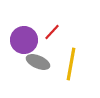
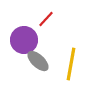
red line: moved 6 px left, 13 px up
gray ellipse: moved 1 px up; rotated 20 degrees clockwise
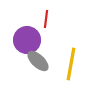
red line: rotated 36 degrees counterclockwise
purple circle: moved 3 px right
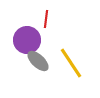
yellow line: moved 1 px up; rotated 44 degrees counterclockwise
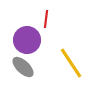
gray ellipse: moved 15 px left, 6 px down
